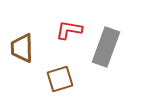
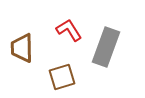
red L-shape: rotated 48 degrees clockwise
brown square: moved 2 px right, 2 px up
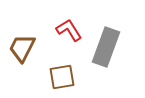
brown trapezoid: rotated 28 degrees clockwise
brown square: rotated 8 degrees clockwise
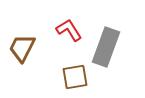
brown square: moved 13 px right
